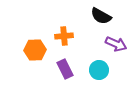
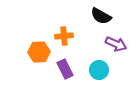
orange hexagon: moved 4 px right, 2 px down
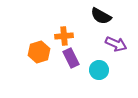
orange hexagon: rotated 15 degrees counterclockwise
purple rectangle: moved 6 px right, 11 px up
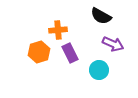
orange cross: moved 6 px left, 6 px up
purple arrow: moved 3 px left
purple rectangle: moved 1 px left, 5 px up
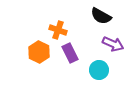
orange cross: rotated 24 degrees clockwise
orange hexagon: rotated 15 degrees counterclockwise
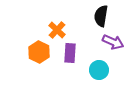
black semicircle: rotated 70 degrees clockwise
orange cross: moved 1 px left; rotated 24 degrees clockwise
purple arrow: moved 2 px up
purple rectangle: rotated 30 degrees clockwise
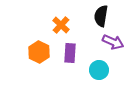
orange cross: moved 4 px right, 5 px up
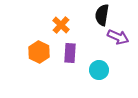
black semicircle: moved 1 px right, 1 px up
purple arrow: moved 5 px right, 5 px up
